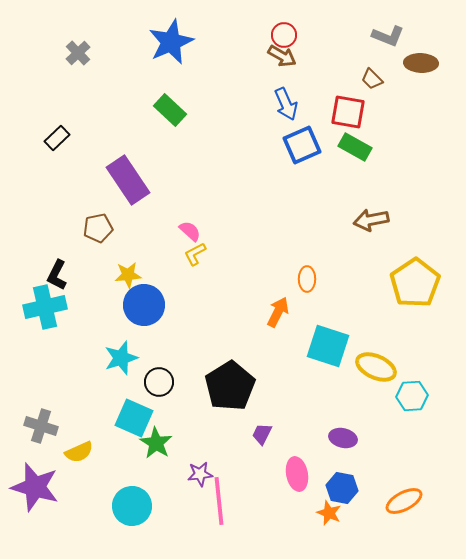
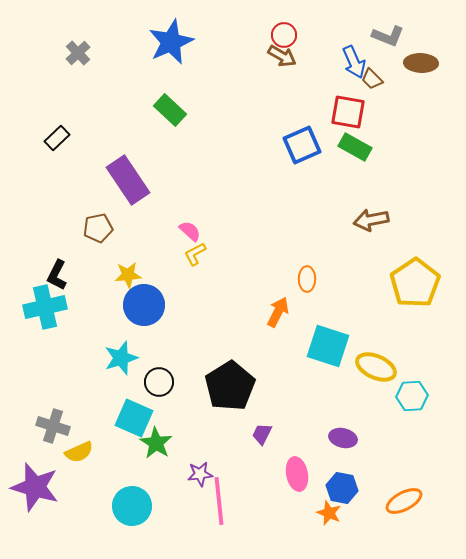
blue arrow at (286, 104): moved 68 px right, 42 px up
gray cross at (41, 426): moved 12 px right
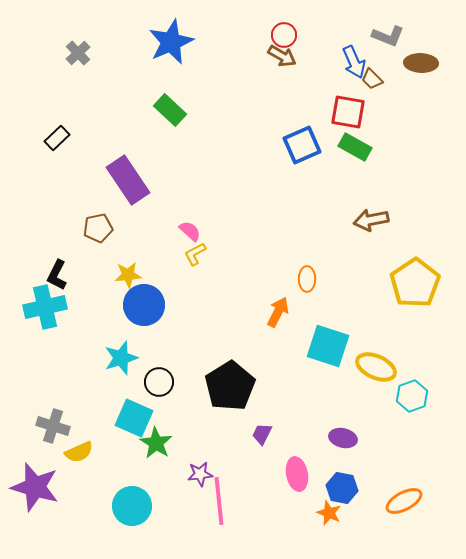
cyan hexagon at (412, 396): rotated 16 degrees counterclockwise
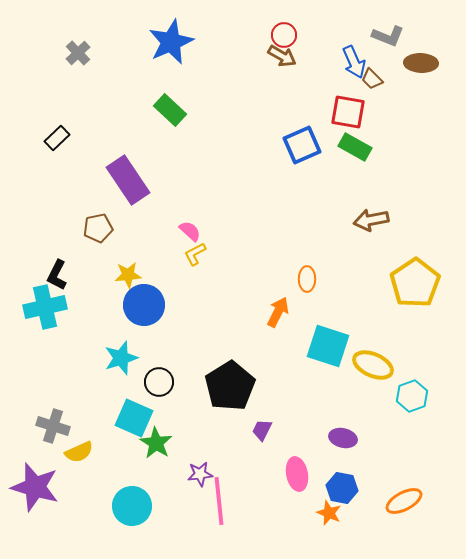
yellow ellipse at (376, 367): moved 3 px left, 2 px up
purple trapezoid at (262, 434): moved 4 px up
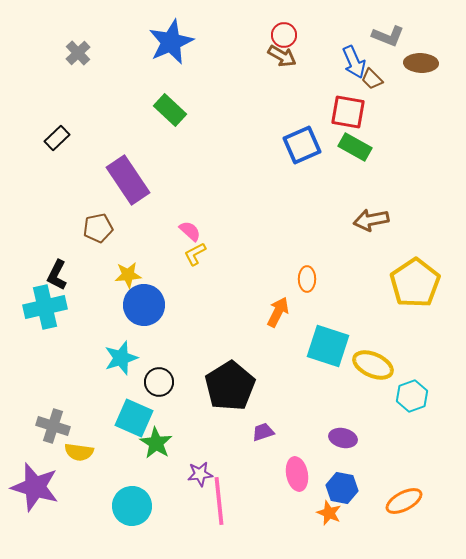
purple trapezoid at (262, 430): moved 1 px right, 2 px down; rotated 45 degrees clockwise
yellow semicircle at (79, 452): rotated 32 degrees clockwise
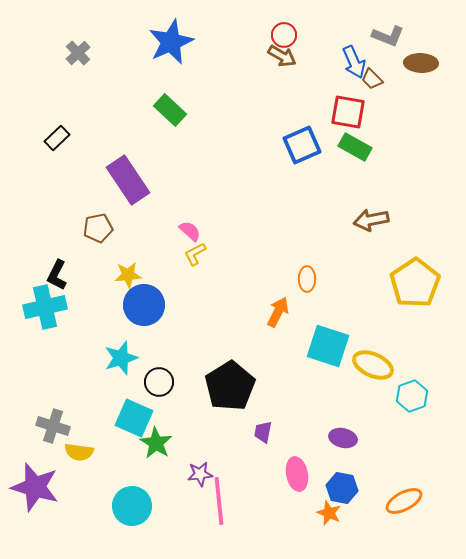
purple trapezoid at (263, 432): rotated 60 degrees counterclockwise
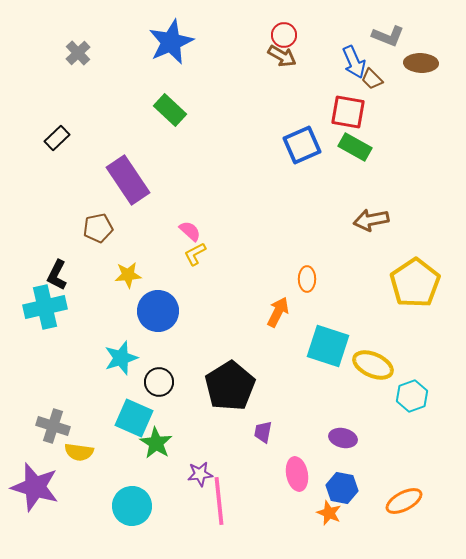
blue circle at (144, 305): moved 14 px right, 6 px down
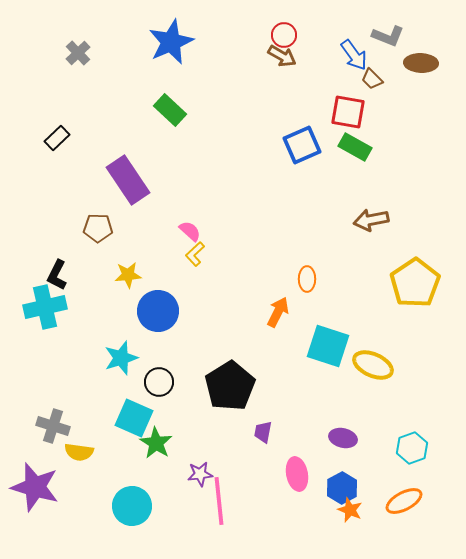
blue arrow at (354, 62): moved 7 px up; rotated 12 degrees counterclockwise
brown pentagon at (98, 228): rotated 12 degrees clockwise
yellow L-shape at (195, 254): rotated 15 degrees counterclockwise
cyan hexagon at (412, 396): moved 52 px down
blue hexagon at (342, 488): rotated 20 degrees clockwise
orange star at (329, 513): moved 21 px right, 3 px up
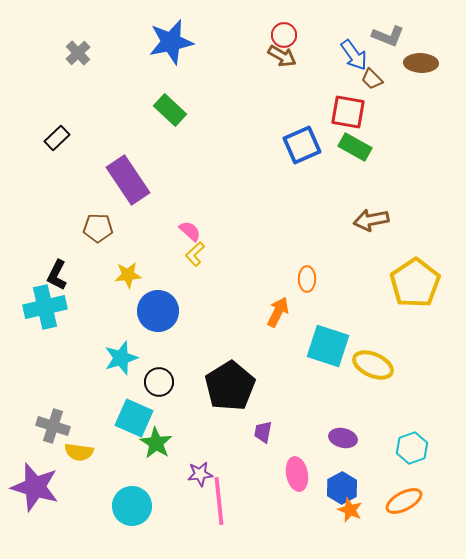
blue star at (171, 42): rotated 12 degrees clockwise
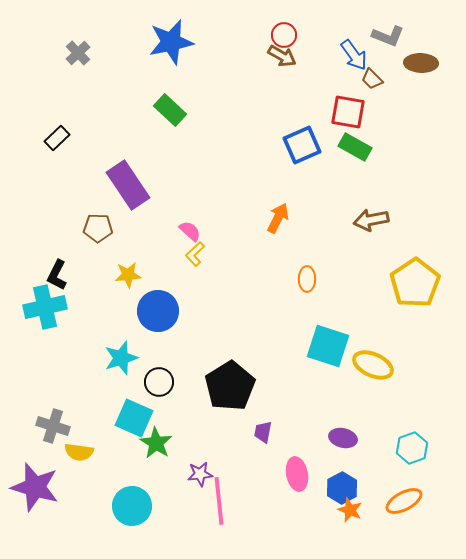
purple rectangle at (128, 180): moved 5 px down
orange arrow at (278, 312): moved 94 px up
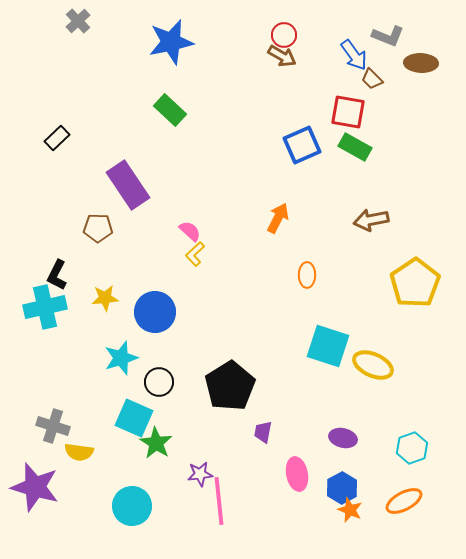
gray cross at (78, 53): moved 32 px up
yellow star at (128, 275): moved 23 px left, 23 px down
orange ellipse at (307, 279): moved 4 px up
blue circle at (158, 311): moved 3 px left, 1 px down
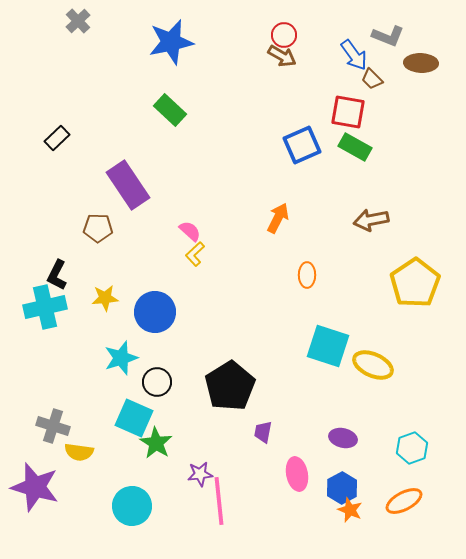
black circle at (159, 382): moved 2 px left
